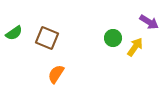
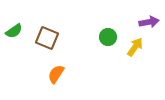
purple arrow: rotated 42 degrees counterclockwise
green semicircle: moved 2 px up
green circle: moved 5 px left, 1 px up
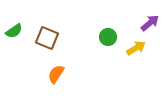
purple arrow: moved 1 px right, 1 px down; rotated 30 degrees counterclockwise
yellow arrow: moved 1 px right, 1 px down; rotated 24 degrees clockwise
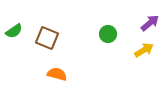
green circle: moved 3 px up
yellow arrow: moved 8 px right, 2 px down
orange semicircle: moved 1 px right; rotated 72 degrees clockwise
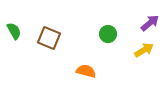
green semicircle: rotated 84 degrees counterclockwise
brown square: moved 2 px right
orange semicircle: moved 29 px right, 3 px up
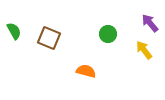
purple arrow: rotated 90 degrees counterclockwise
yellow arrow: rotated 96 degrees counterclockwise
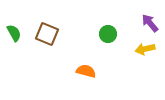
green semicircle: moved 2 px down
brown square: moved 2 px left, 4 px up
yellow arrow: moved 1 px right, 1 px up; rotated 66 degrees counterclockwise
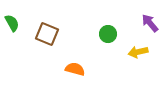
green semicircle: moved 2 px left, 10 px up
yellow arrow: moved 7 px left, 3 px down
orange semicircle: moved 11 px left, 2 px up
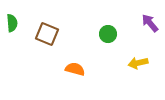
green semicircle: rotated 24 degrees clockwise
yellow arrow: moved 11 px down
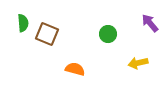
green semicircle: moved 11 px right
